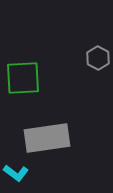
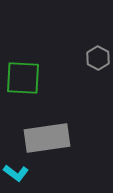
green square: rotated 6 degrees clockwise
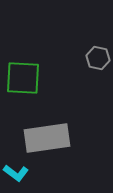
gray hexagon: rotated 15 degrees counterclockwise
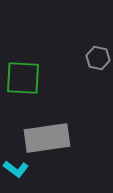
cyan L-shape: moved 4 px up
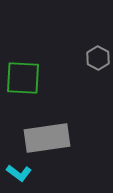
gray hexagon: rotated 15 degrees clockwise
cyan L-shape: moved 3 px right, 4 px down
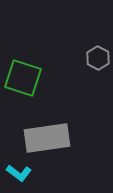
green square: rotated 15 degrees clockwise
